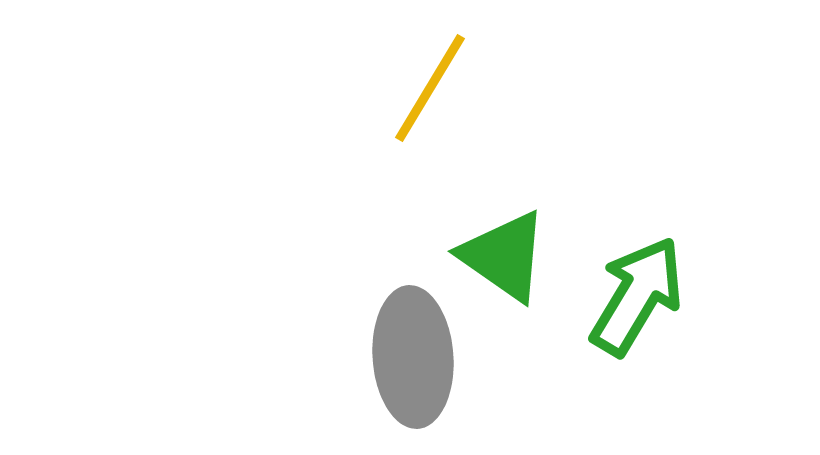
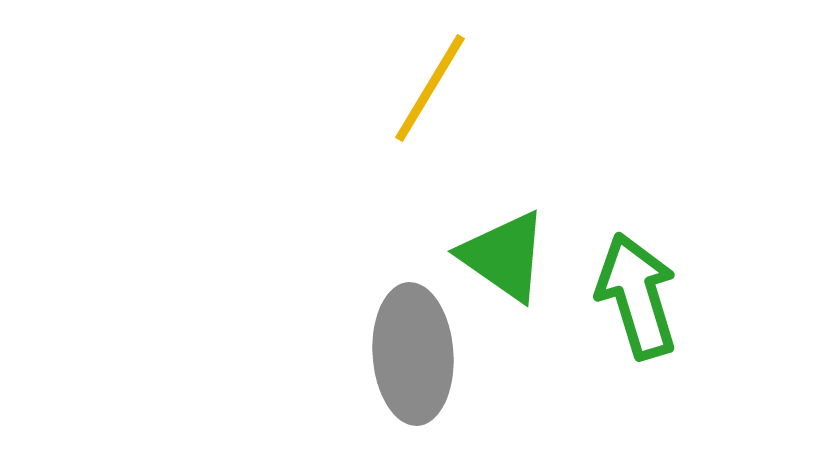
green arrow: rotated 48 degrees counterclockwise
gray ellipse: moved 3 px up
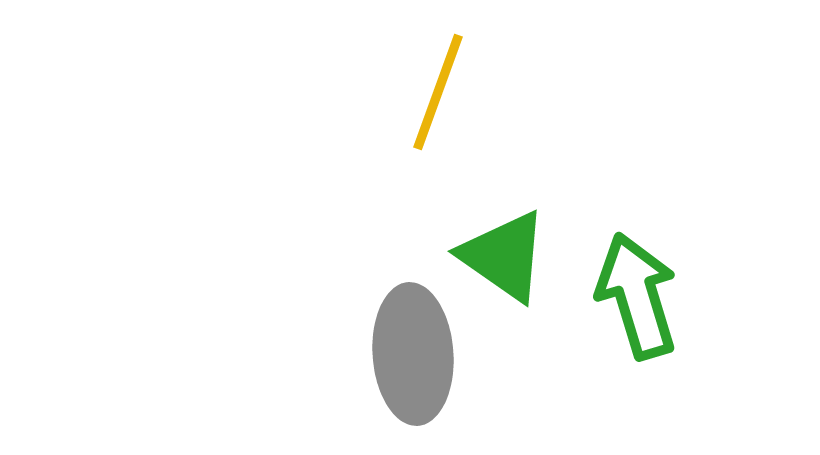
yellow line: moved 8 px right, 4 px down; rotated 11 degrees counterclockwise
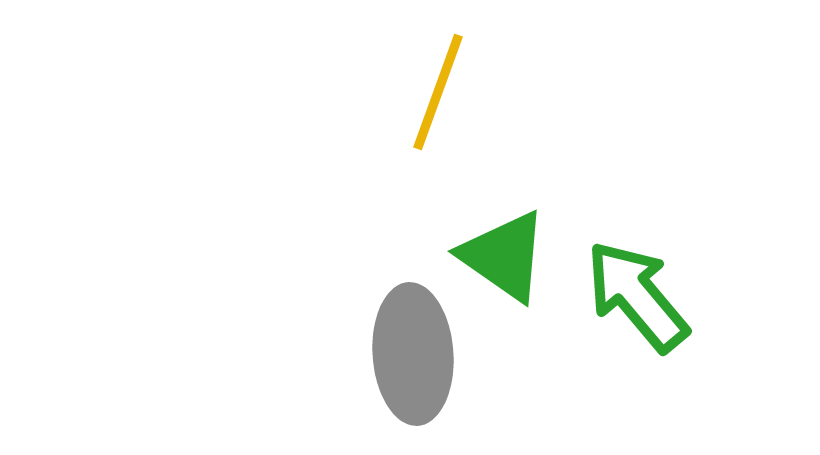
green arrow: rotated 23 degrees counterclockwise
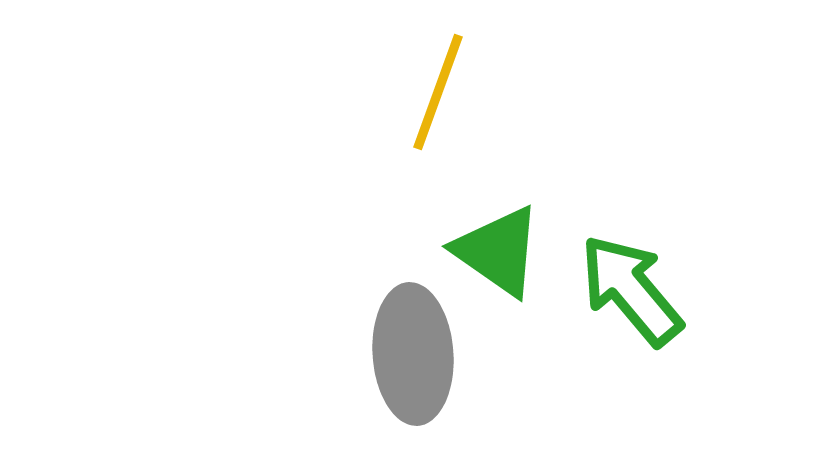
green triangle: moved 6 px left, 5 px up
green arrow: moved 6 px left, 6 px up
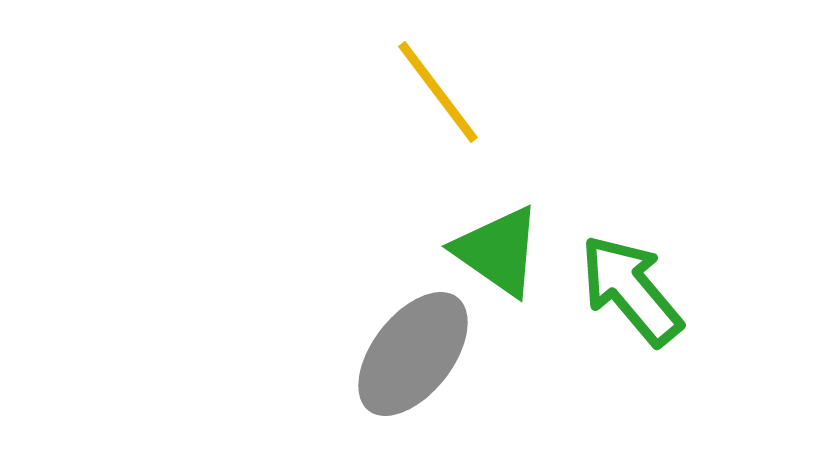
yellow line: rotated 57 degrees counterclockwise
gray ellipse: rotated 42 degrees clockwise
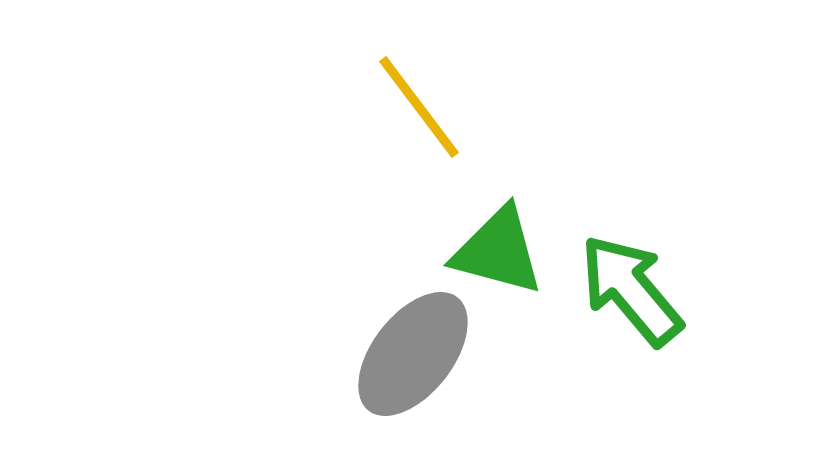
yellow line: moved 19 px left, 15 px down
green triangle: rotated 20 degrees counterclockwise
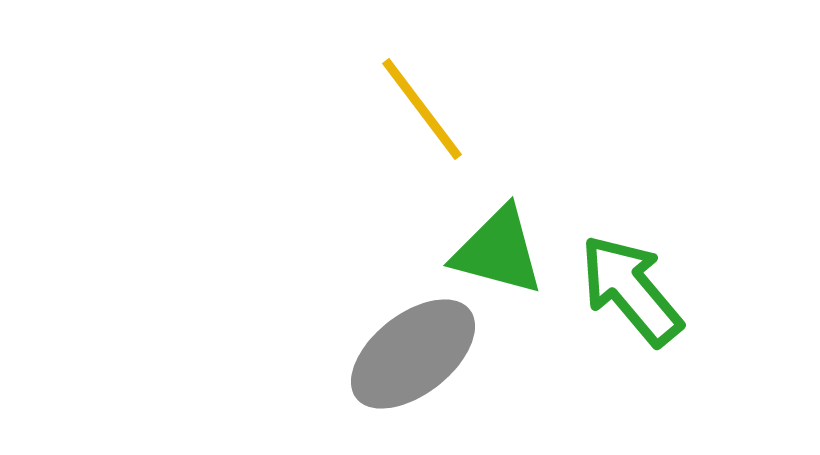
yellow line: moved 3 px right, 2 px down
gray ellipse: rotated 14 degrees clockwise
